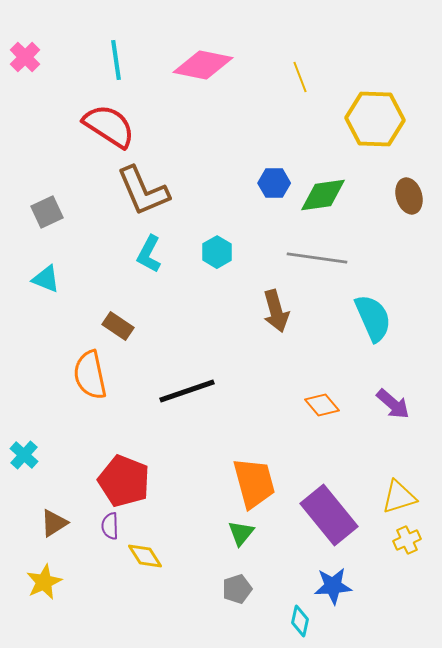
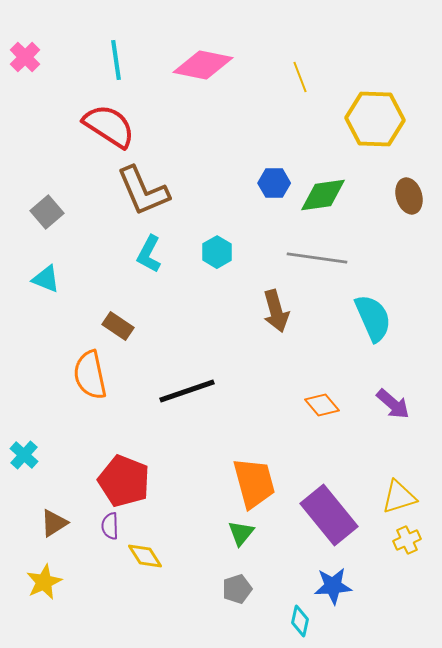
gray square: rotated 16 degrees counterclockwise
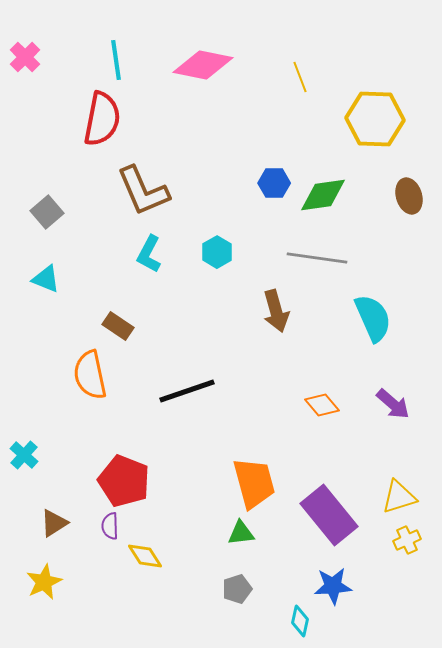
red semicircle: moved 7 px left, 7 px up; rotated 68 degrees clockwise
green triangle: rotated 44 degrees clockwise
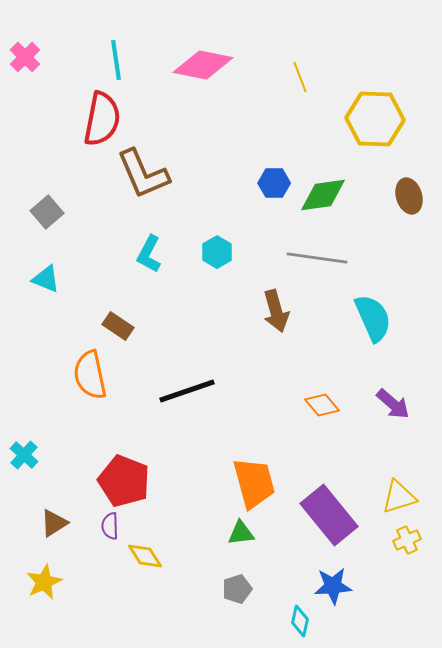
brown L-shape: moved 17 px up
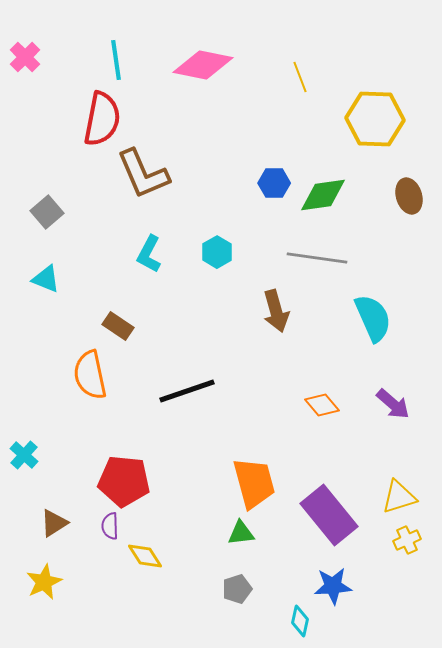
red pentagon: rotated 15 degrees counterclockwise
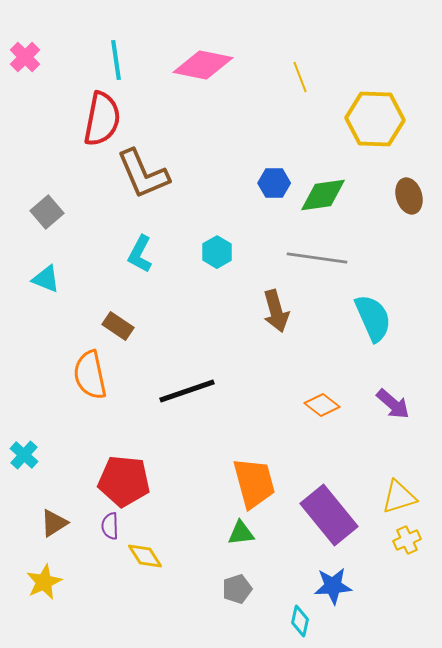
cyan L-shape: moved 9 px left
orange diamond: rotated 12 degrees counterclockwise
